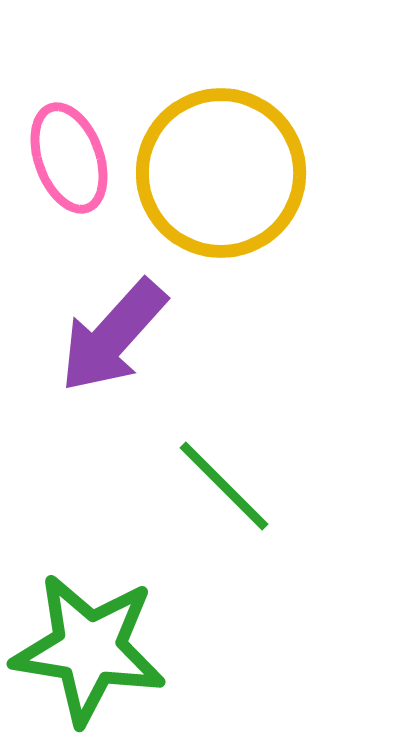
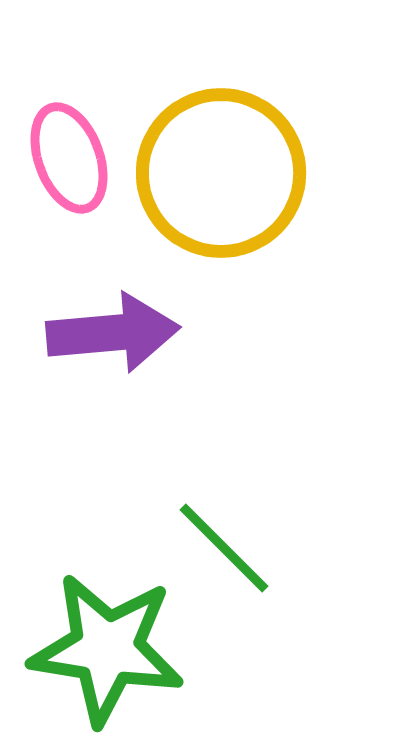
purple arrow: moved 3 px up; rotated 137 degrees counterclockwise
green line: moved 62 px down
green star: moved 18 px right
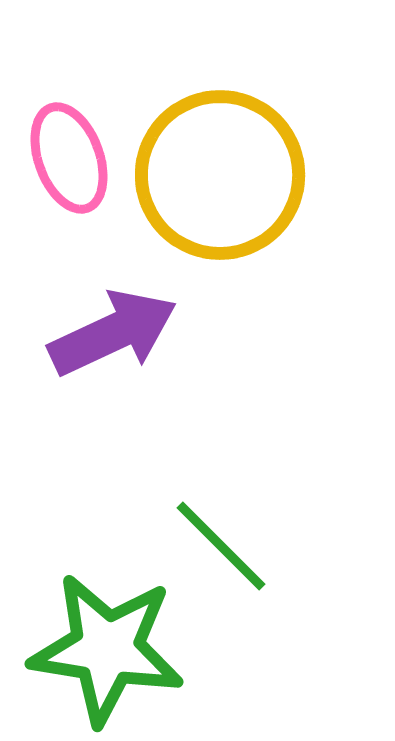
yellow circle: moved 1 px left, 2 px down
purple arrow: rotated 20 degrees counterclockwise
green line: moved 3 px left, 2 px up
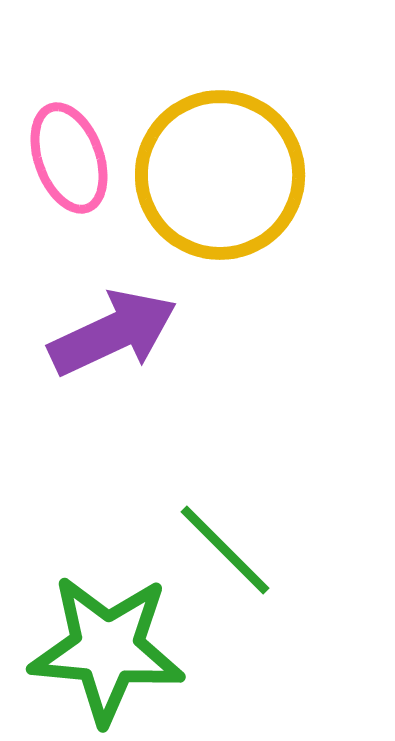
green line: moved 4 px right, 4 px down
green star: rotated 4 degrees counterclockwise
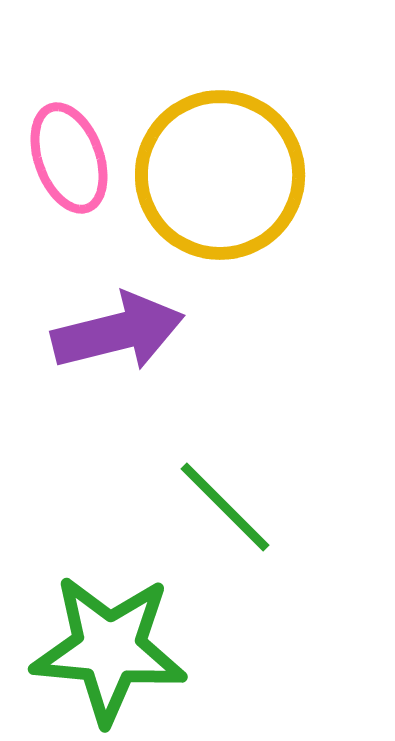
purple arrow: moved 5 px right, 1 px up; rotated 11 degrees clockwise
green line: moved 43 px up
green star: moved 2 px right
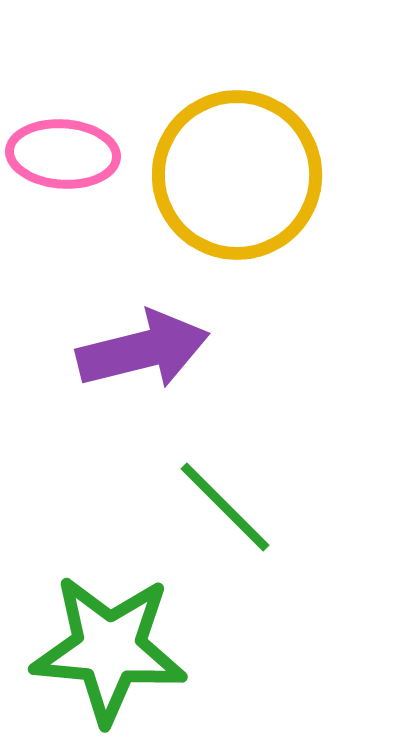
pink ellipse: moved 6 px left, 4 px up; rotated 66 degrees counterclockwise
yellow circle: moved 17 px right
purple arrow: moved 25 px right, 18 px down
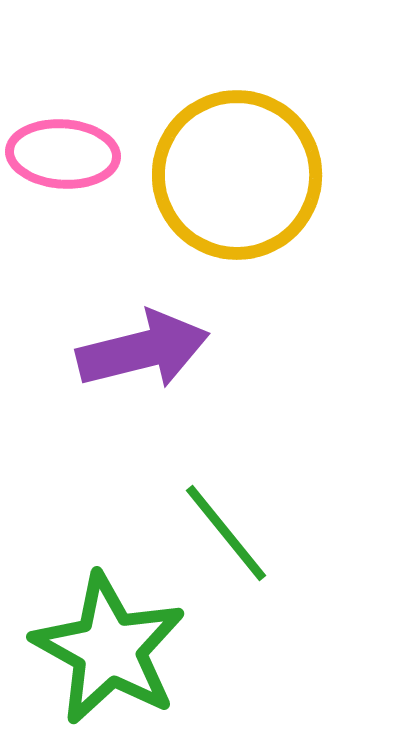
green line: moved 1 px right, 26 px down; rotated 6 degrees clockwise
green star: rotated 24 degrees clockwise
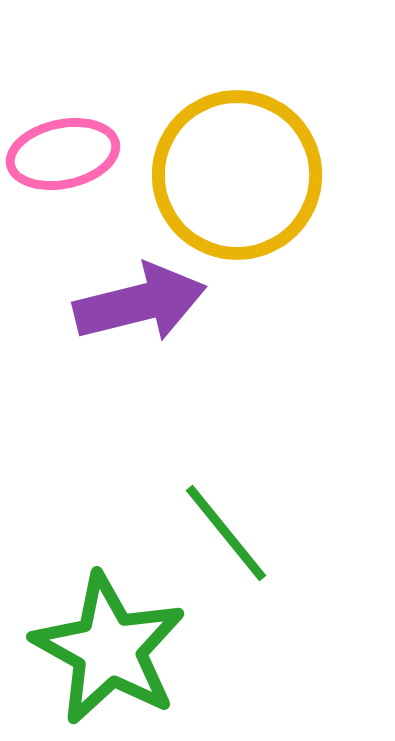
pink ellipse: rotated 16 degrees counterclockwise
purple arrow: moved 3 px left, 47 px up
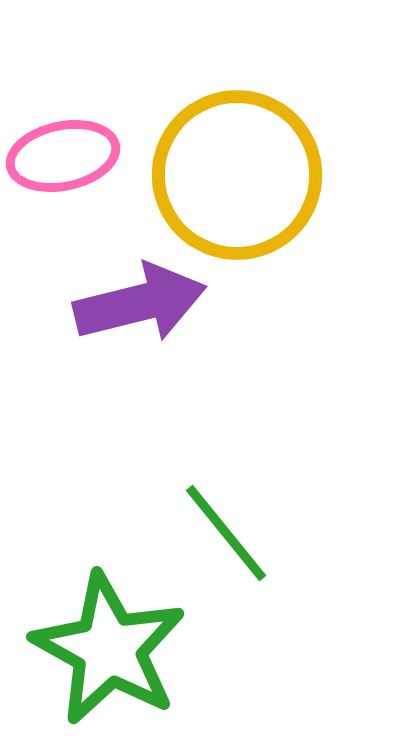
pink ellipse: moved 2 px down
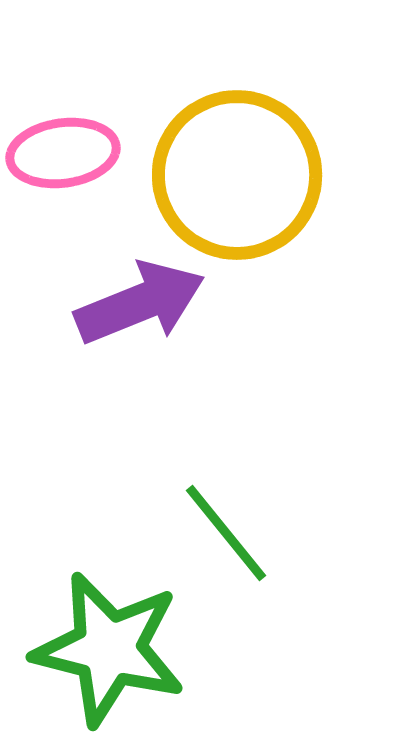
pink ellipse: moved 3 px up; rotated 4 degrees clockwise
purple arrow: rotated 8 degrees counterclockwise
green star: rotated 15 degrees counterclockwise
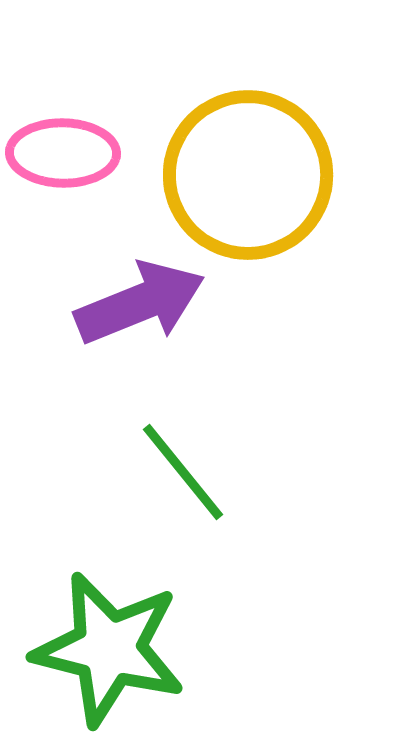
pink ellipse: rotated 9 degrees clockwise
yellow circle: moved 11 px right
green line: moved 43 px left, 61 px up
